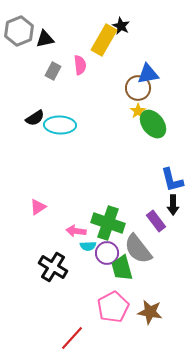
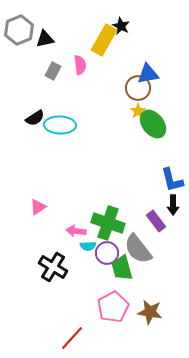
gray hexagon: moved 1 px up
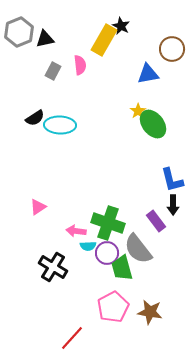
gray hexagon: moved 2 px down
brown circle: moved 34 px right, 39 px up
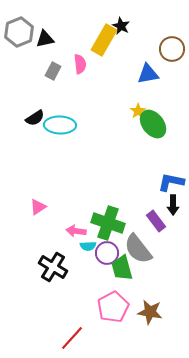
pink semicircle: moved 1 px up
blue L-shape: moved 1 px left, 2 px down; rotated 116 degrees clockwise
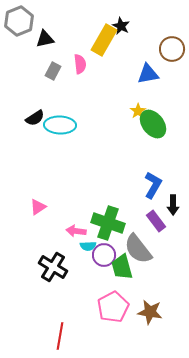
gray hexagon: moved 11 px up
blue L-shape: moved 18 px left, 3 px down; rotated 108 degrees clockwise
purple circle: moved 3 px left, 2 px down
green trapezoid: moved 1 px up
red line: moved 12 px left, 2 px up; rotated 32 degrees counterclockwise
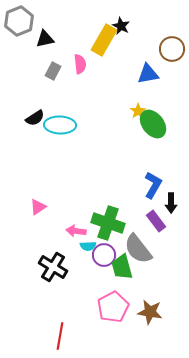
black arrow: moved 2 px left, 2 px up
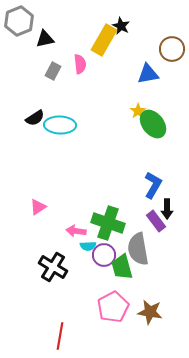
black arrow: moved 4 px left, 6 px down
gray semicircle: rotated 28 degrees clockwise
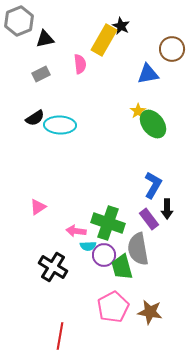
gray rectangle: moved 12 px left, 3 px down; rotated 36 degrees clockwise
purple rectangle: moved 7 px left, 2 px up
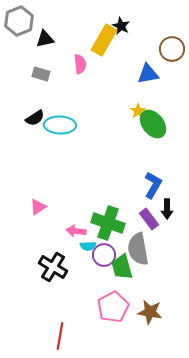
gray rectangle: rotated 42 degrees clockwise
